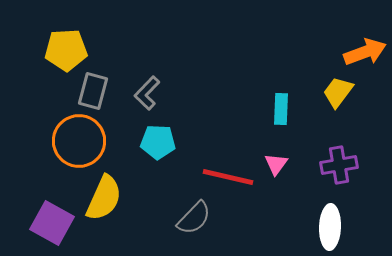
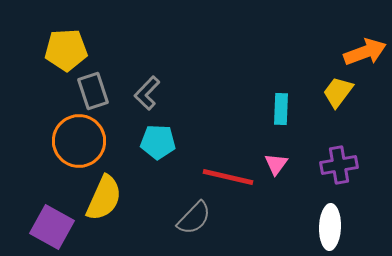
gray rectangle: rotated 33 degrees counterclockwise
purple square: moved 4 px down
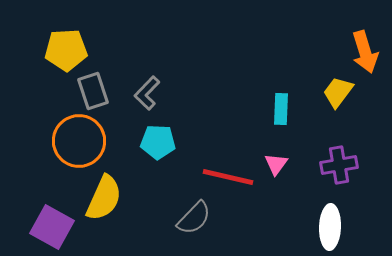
orange arrow: rotated 93 degrees clockwise
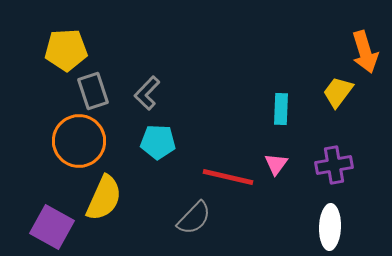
purple cross: moved 5 px left
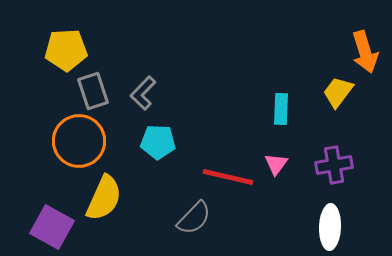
gray L-shape: moved 4 px left
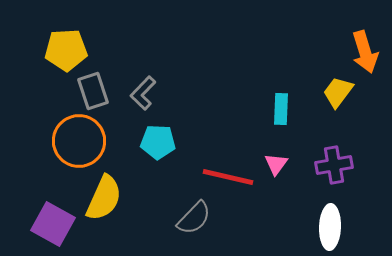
purple square: moved 1 px right, 3 px up
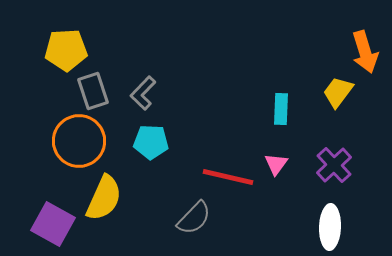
cyan pentagon: moved 7 px left
purple cross: rotated 33 degrees counterclockwise
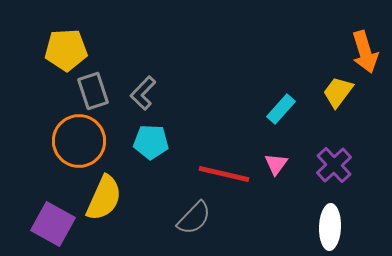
cyan rectangle: rotated 40 degrees clockwise
red line: moved 4 px left, 3 px up
